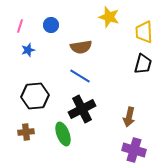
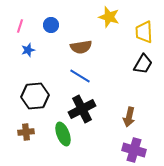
black trapezoid: rotated 15 degrees clockwise
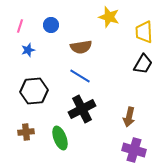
black hexagon: moved 1 px left, 5 px up
green ellipse: moved 3 px left, 4 px down
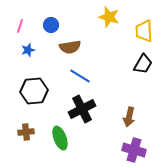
yellow trapezoid: moved 1 px up
brown semicircle: moved 11 px left
